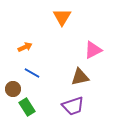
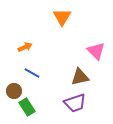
pink triangle: moved 3 px right, 1 px down; rotated 48 degrees counterclockwise
brown circle: moved 1 px right, 2 px down
purple trapezoid: moved 2 px right, 3 px up
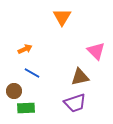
orange arrow: moved 2 px down
green rectangle: moved 1 px left, 1 px down; rotated 60 degrees counterclockwise
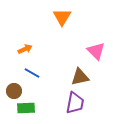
purple trapezoid: rotated 60 degrees counterclockwise
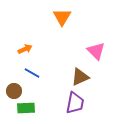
brown triangle: rotated 12 degrees counterclockwise
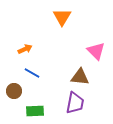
brown triangle: rotated 30 degrees clockwise
green rectangle: moved 9 px right, 3 px down
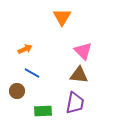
pink triangle: moved 13 px left
brown triangle: moved 1 px left, 2 px up
brown circle: moved 3 px right
green rectangle: moved 8 px right
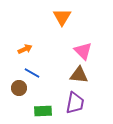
brown circle: moved 2 px right, 3 px up
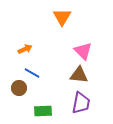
purple trapezoid: moved 6 px right
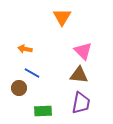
orange arrow: rotated 144 degrees counterclockwise
